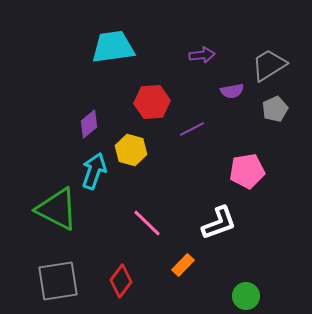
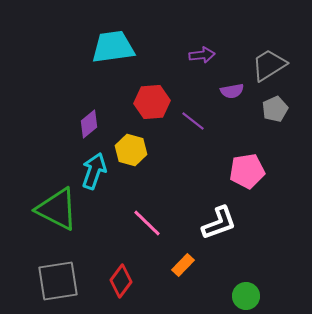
purple line: moved 1 px right, 8 px up; rotated 65 degrees clockwise
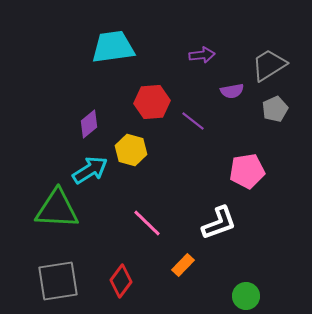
cyan arrow: moved 4 px left, 1 px up; rotated 39 degrees clockwise
green triangle: rotated 24 degrees counterclockwise
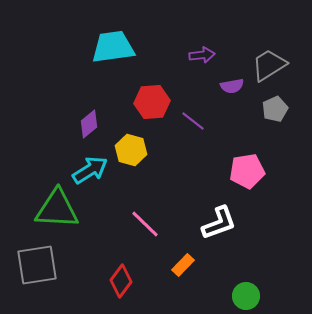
purple semicircle: moved 5 px up
pink line: moved 2 px left, 1 px down
gray square: moved 21 px left, 16 px up
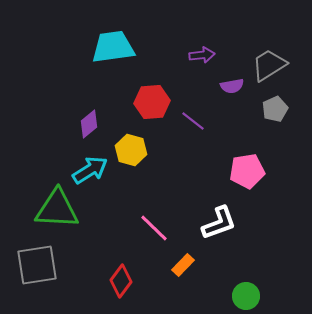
pink line: moved 9 px right, 4 px down
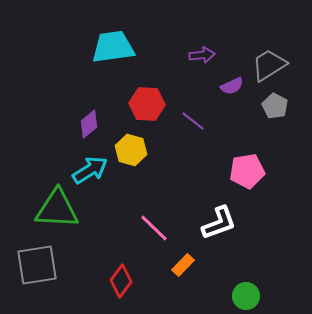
purple semicircle: rotated 15 degrees counterclockwise
red hexagon: moved 5 px left, 2 px down; rotated 8 degrees clockwise
gray pentagon: moved 3 px up; rotated 20 degrees counterclockwise
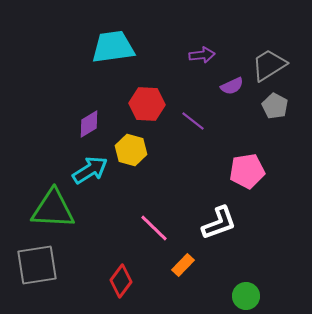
purple diamond: rotated 8 degrees clockwise
green triangle: moved 4 px left
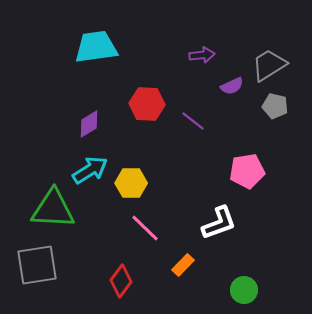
cyan trapezoid: moved 17 px left
gray pentagon: rotated 15 degrees counterclockwise
yellow hexagon: moved 33 px down; rotated 16 degrees counterclockwise
pink line: moved 9 px left
green circle: moved 2 px left, 6 px up
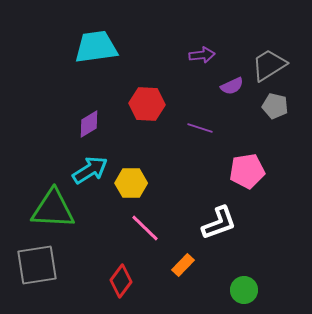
purple line: moved 7 px right, 7 px down; rotated 20 degrees counterclockwise
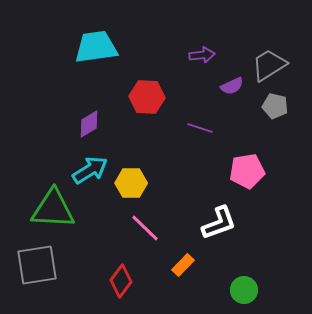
red hexagon: moved 7 px up
